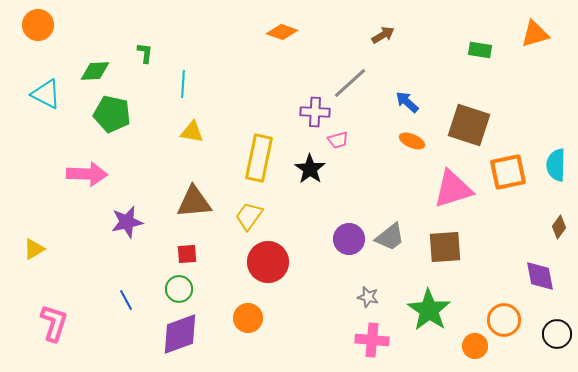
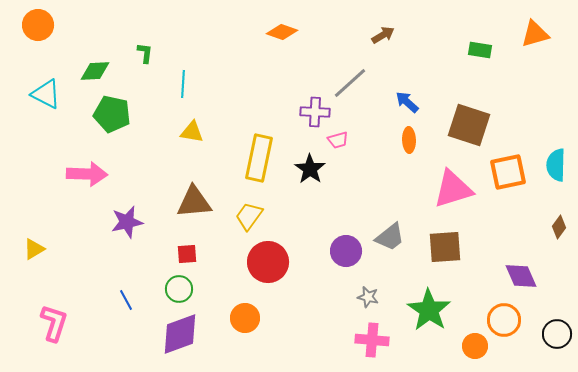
orange ellipse at (412, 141): moved 3 px left, 1 px up; rotated 65 degrees clockwise
purple circle at (349, 239): moved 3 px left, 12 px down
purple diamond at (540, 276): moved 19 px left; rotated 12 degrees counterclockwise
orange circle at (248, 318): moved 3 px left
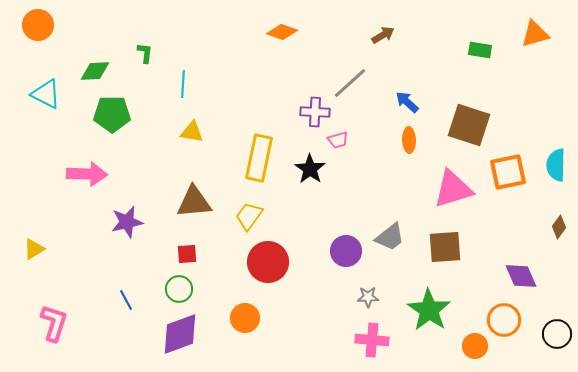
green pentagon at (112, 114): rotated 12 degrees counterclockwise
gray star at (368, 297): rotated 15 degrees counterclockwise
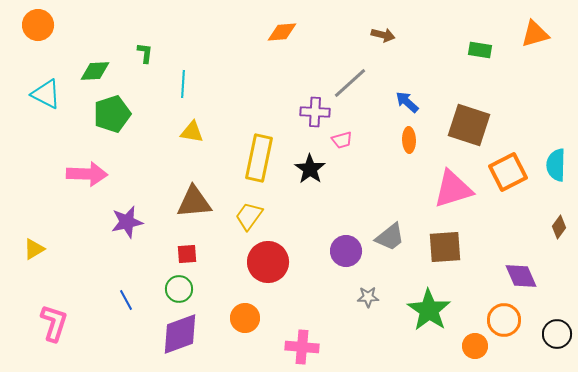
orange diamond at (282, 32): rotated 24 degrees counterclockwise
brown arrow at (383, 35): rotated 45 degrees clockwise
green pentagon at (112, 114): rotated 18 degrees counterclockwise
pink trapezoid at (338, 140): moved 4 px right
orange square at (508, 172): rotated 15 degrees counterclockwise
pink cross at (372, 340): moved 70 px left, 7 px down
